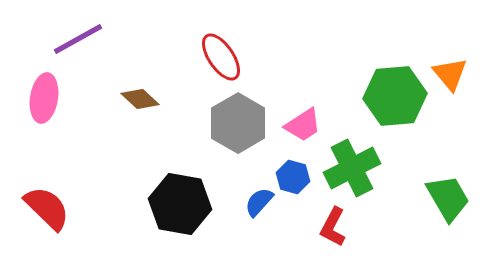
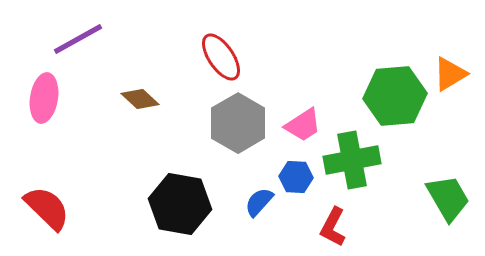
orange triangle: rotated 39 degrees clockwise
green cross: moved 8 px up; rotated 16 degrees clockwise
blue hexagon: moved 3 px right; rotated 12 degrees counterclockwise
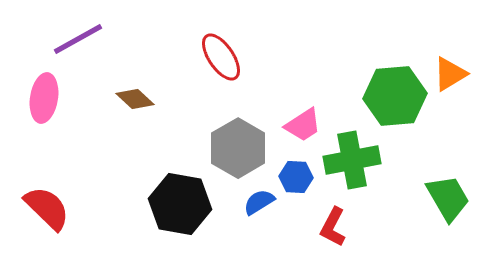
brown diamond: moved 5 px left
gray hexagon: moved 25 px down
blue semicircle: rotated 16 degrees clockwise
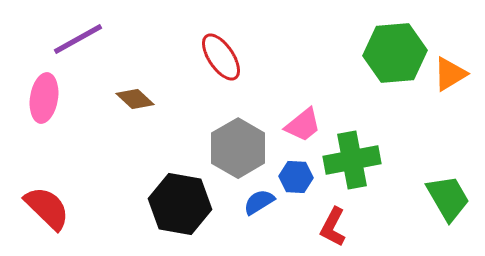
green hexagon: moved 43 px up
pink trapezoid: rotated 6 degrees counterclockwise
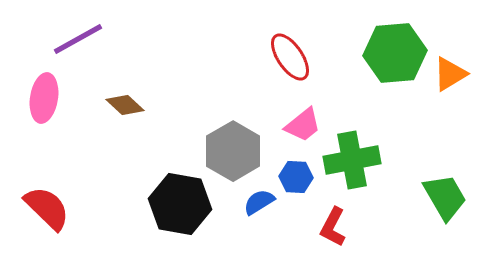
red ellipse: moved 69 px right
brown diamond: moved 10 px left, 6 px down
gray hexagon: moved 5 px left, 3 px down
green trapezoid: moved 3 px left, 1 px up
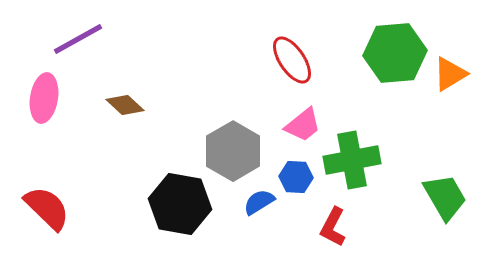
red ellipse: moved 2 px right, 3 px down
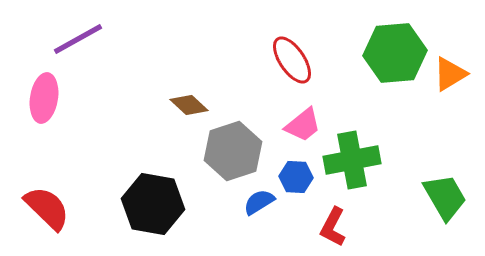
brown diamond: moved 64 px right
gray hexagon: rotated 12 degrees clockwise
black hexagon: moved 27 px left
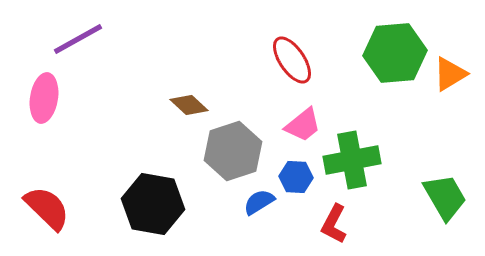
red L-shape: moved 1 px right, 3 px up
